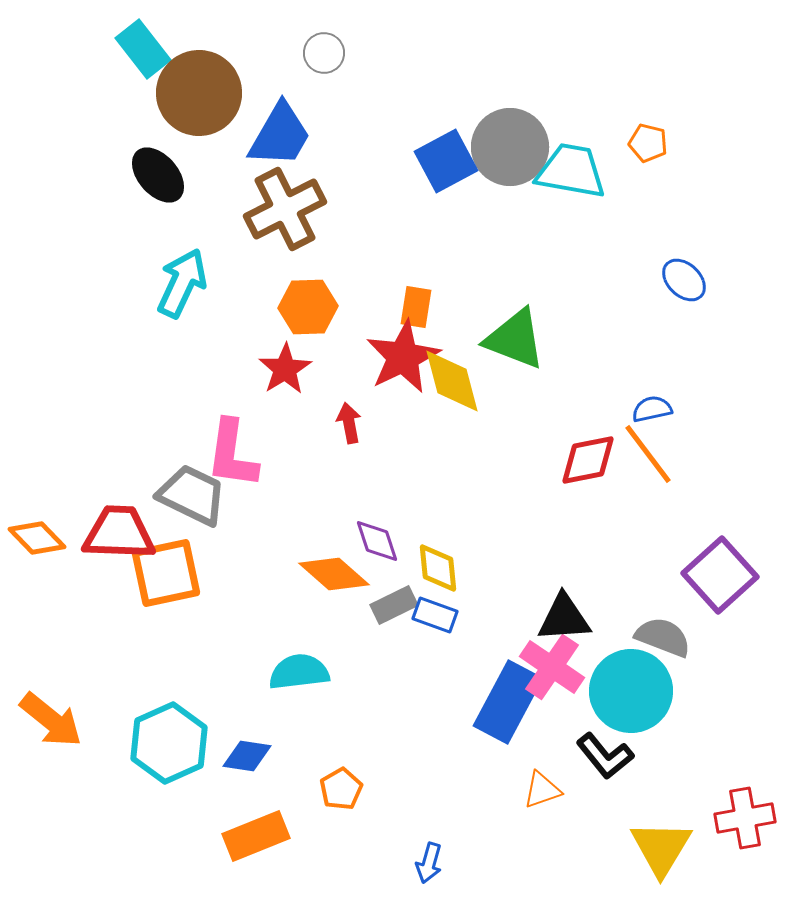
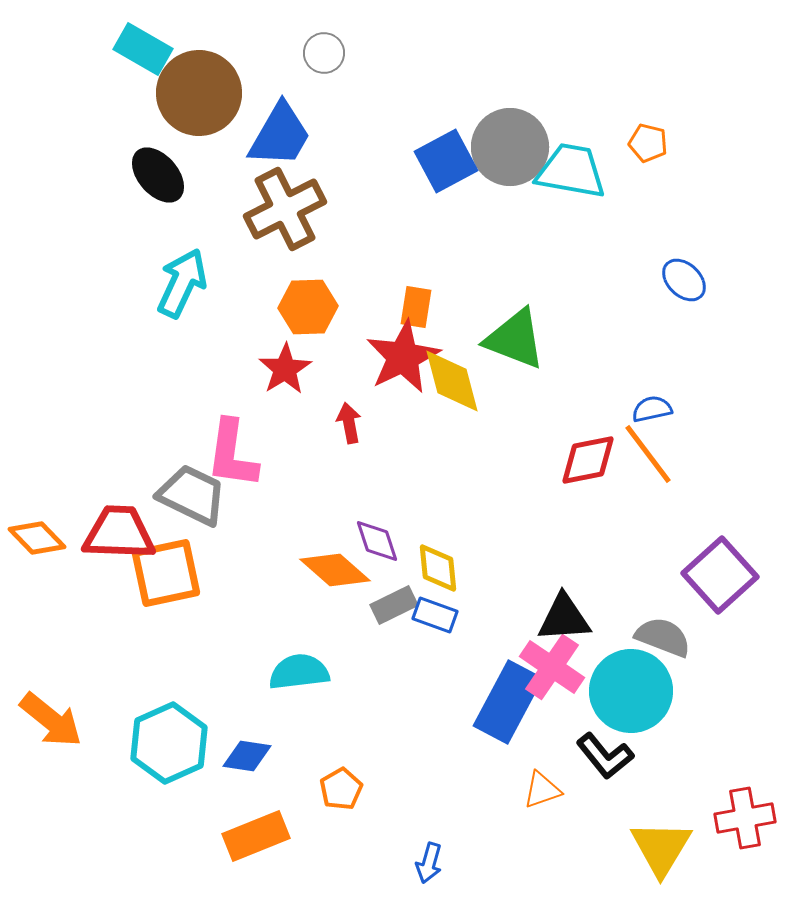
cyan rectangle at (143, 49): rotated 22 degrees counterclockwise
orange diamond at (334, 574): moved 1 px right, 4 px up
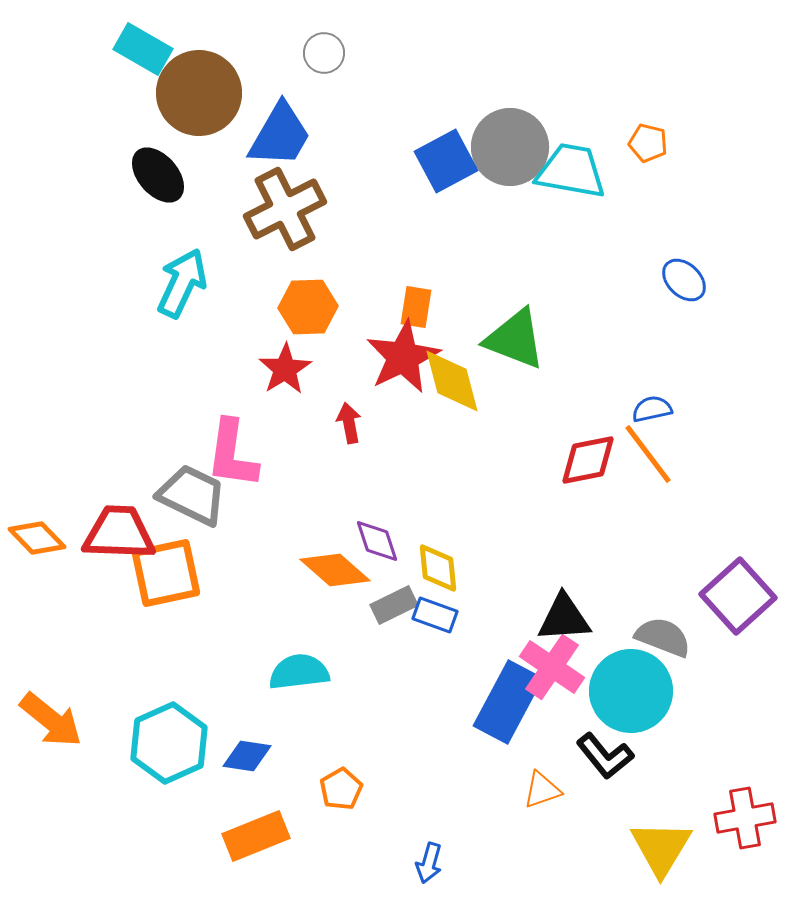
purple square at (720, 575): moved 18 px right, 21 px down
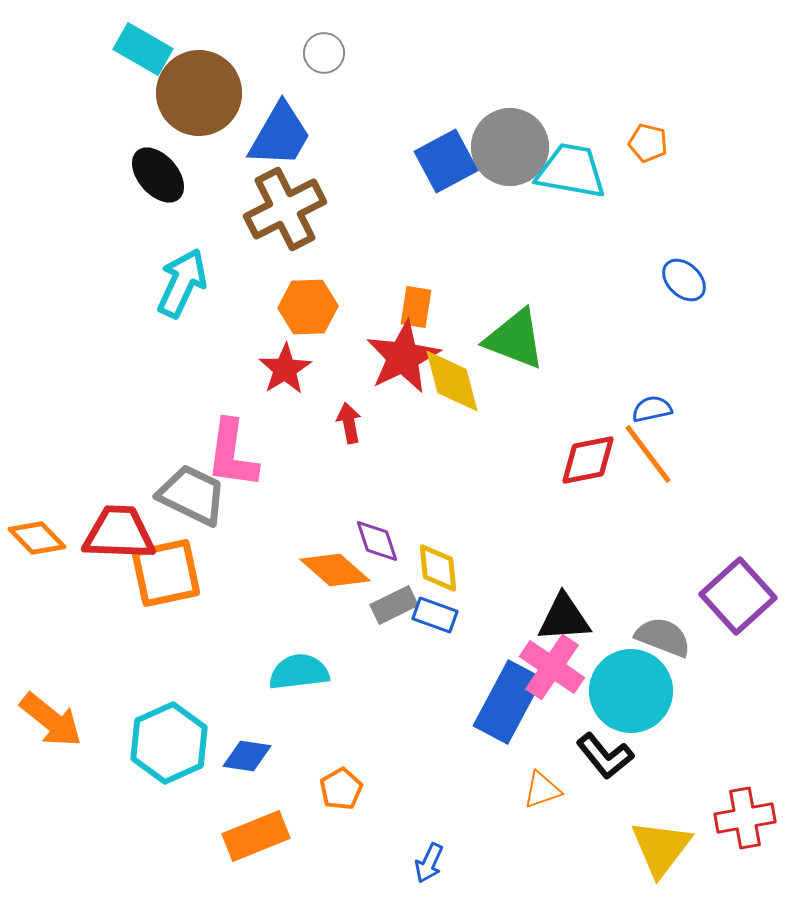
yellow triangle at (661, 848): rotated 6 degrees clockwise
blue arrow at (429, 863): rotated 9 degrees clockwise
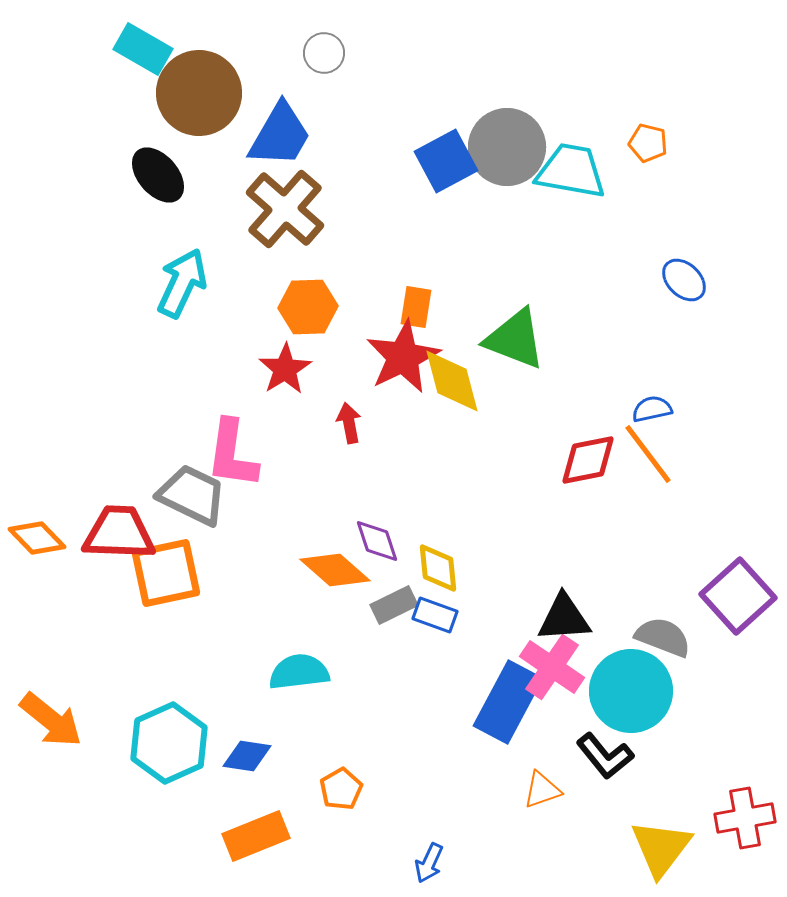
gray circle at (510, 147): moved 3 px left
brown cross at (285, 209): rotated 22 degrees counterclockwise
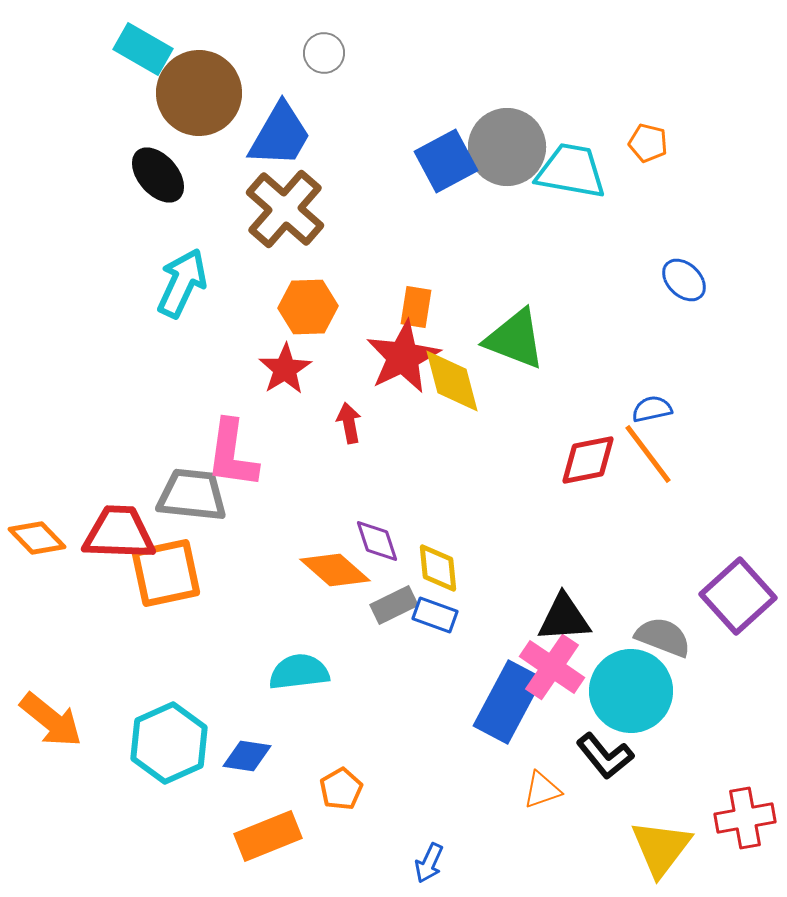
gray trapezoid at (192, 495): rotated 20 degrees counterclockwise
orange rectangle at (256, 836): moved 12 px right
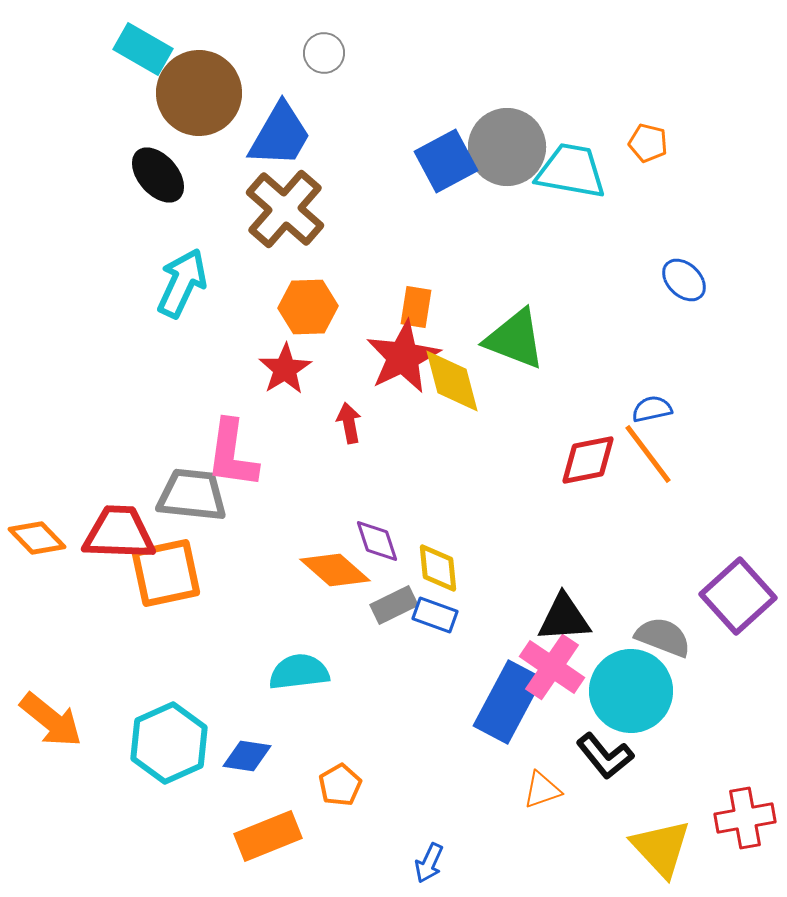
orange pentagon at (341, 789): moved 1 px left, 4 px up
yellow triangle at (661, 848): rotated 20 degrees counterclockwise
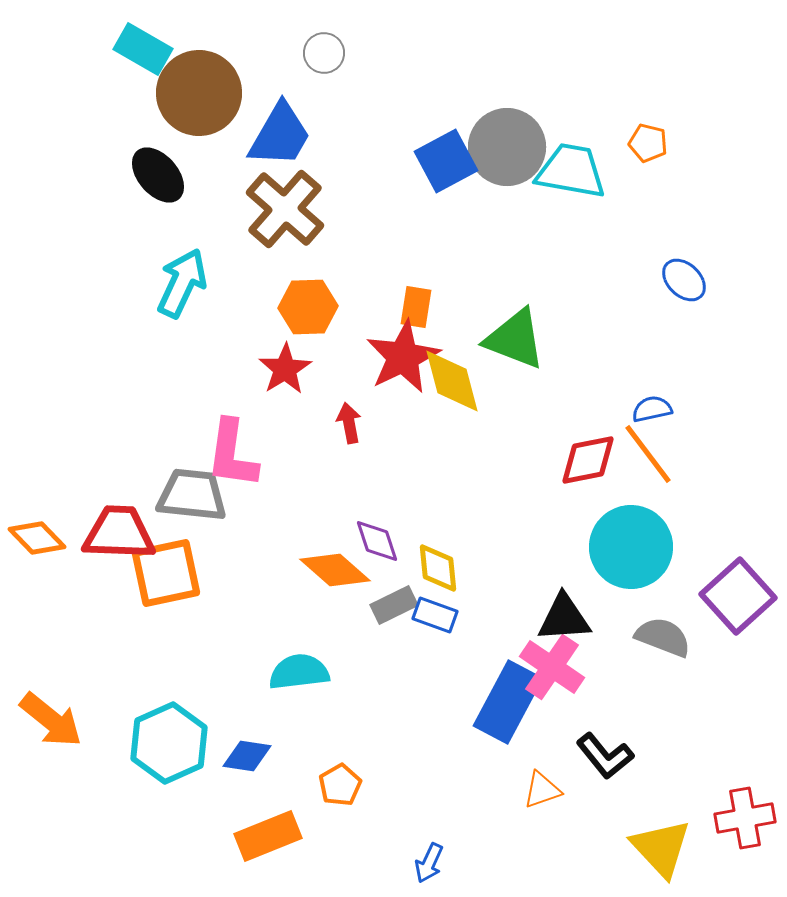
cyan circle at (631, 691): moved 144 px up
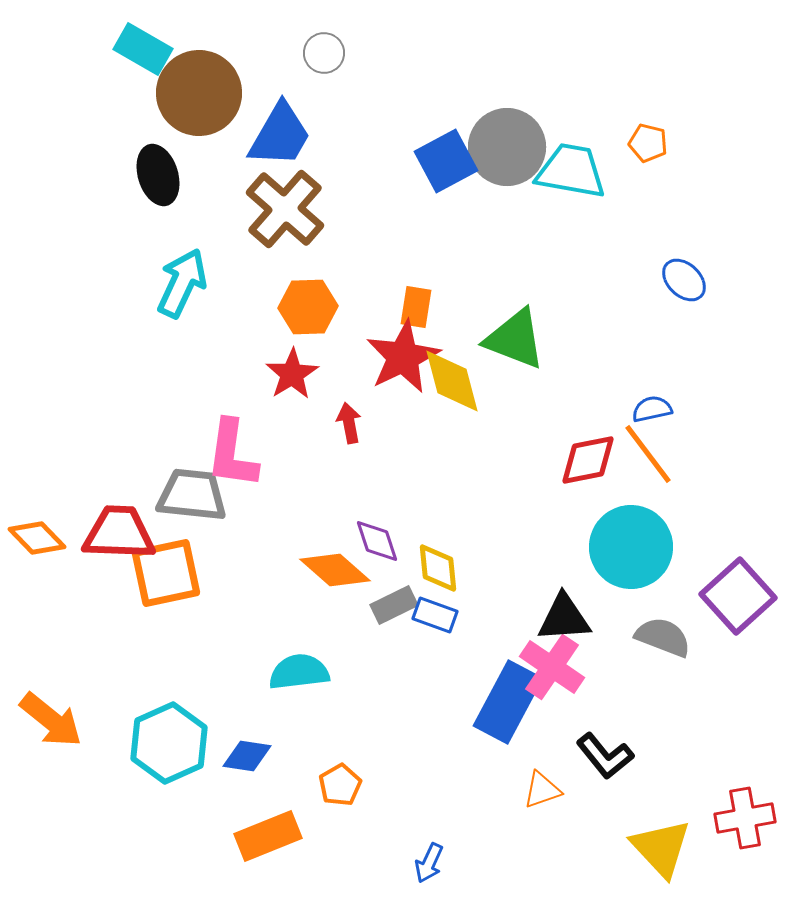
black ellipse at (158, 175): rotated 24 degrees clockwise
red star at (285, 369): moved 7 px right, 5 px down
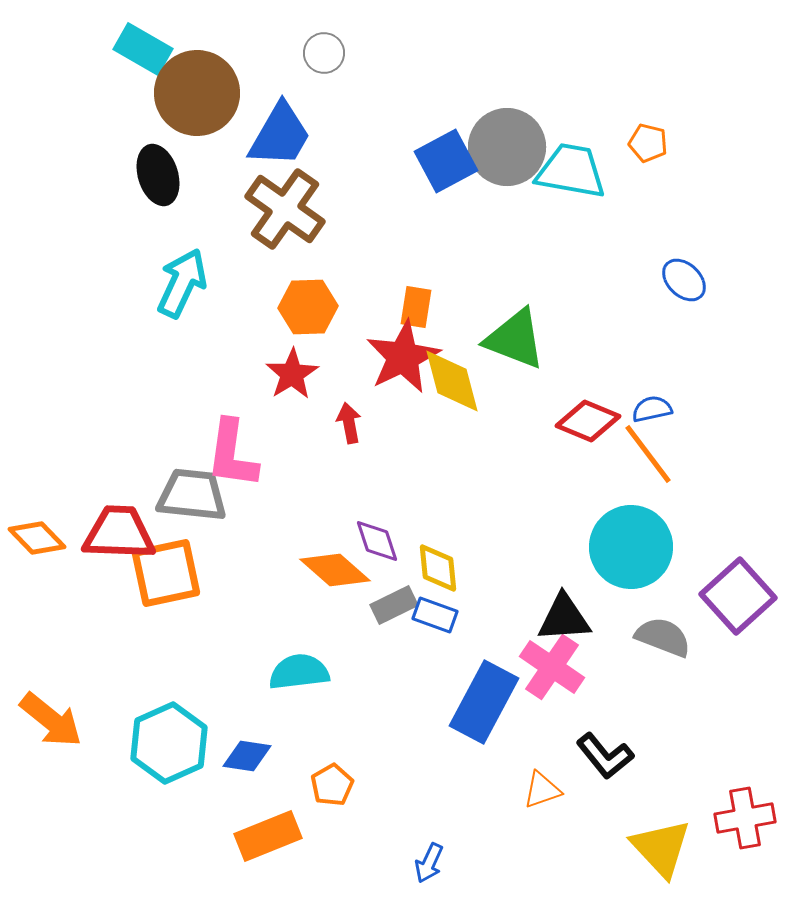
brown circle at (199, 93): moved 2 px left
brown cross at (285, 209): rotated 6 degrees counterclockwise
red diamond at (588, 460): moved 39 px up; rotated 34 degrees clockwise
blue rectangle at (508, 702): moved 24 px left
orange pentagon at (340, 785): moved 8 px left
